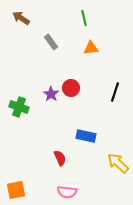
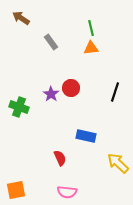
green line: moved 7 px right, 10 px down
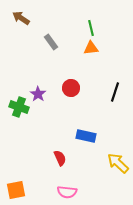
purple star: moved 13 px left
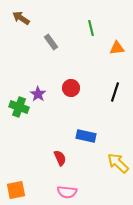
orange triangle: moved 26 px right
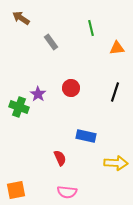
yellow arrow: moved 2 px left; rotated 140 degrees clockwise
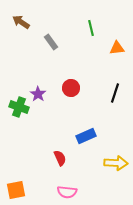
brown arrow: moved 4 px down
black line: moved 1 px down
blue rectangle: rotated 36 degrees counterclockwise
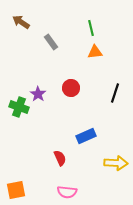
orange triangle: moved 22 px left, 4 px down
